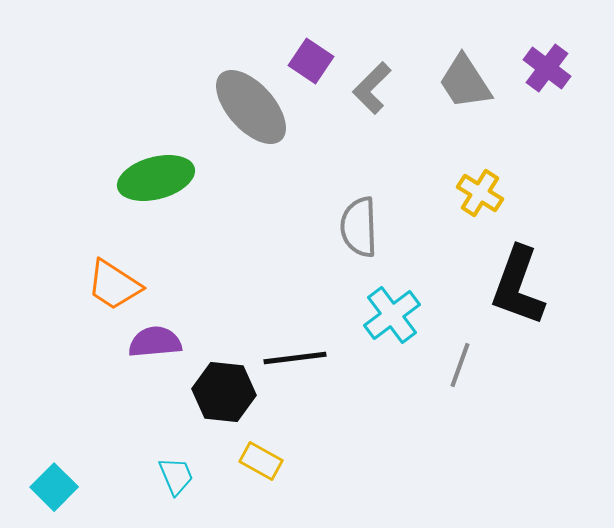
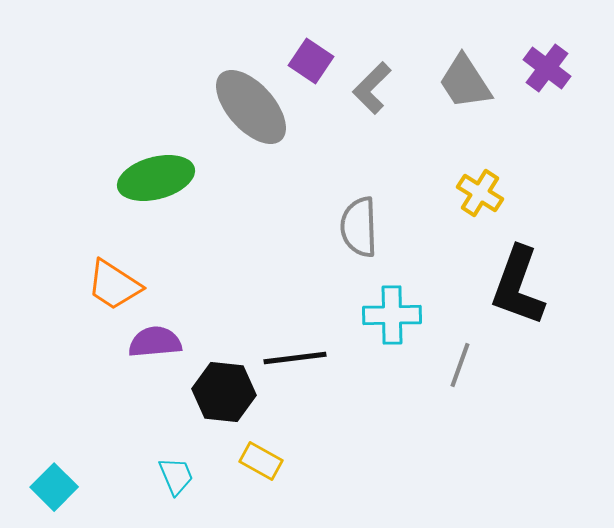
cyan cross: rotated 36 degrees clockwise
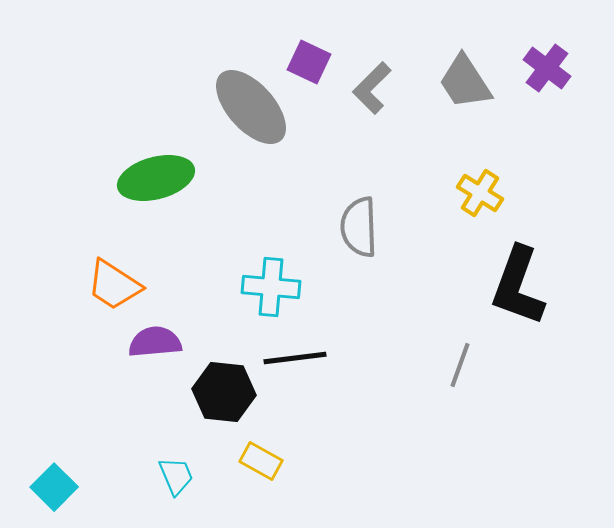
purple square: moved 2 px left, 1 px down; rotated 9 degrees counterclockwise
cyan cross: moved 121 px left, 28 px up; rotated 6 degrees clockwise
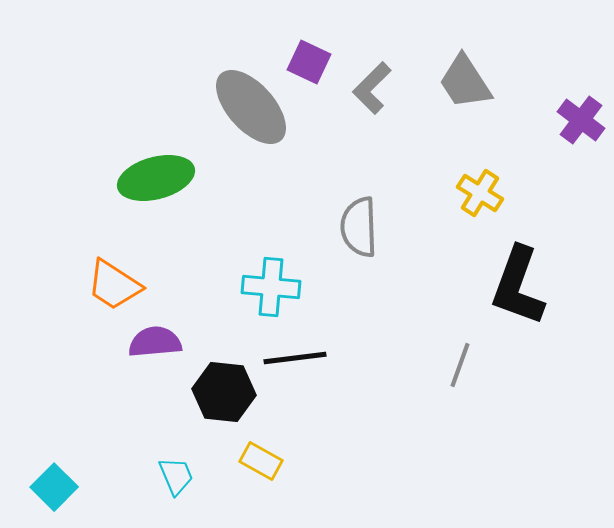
purple cross: moved 34 px right, 52 px down
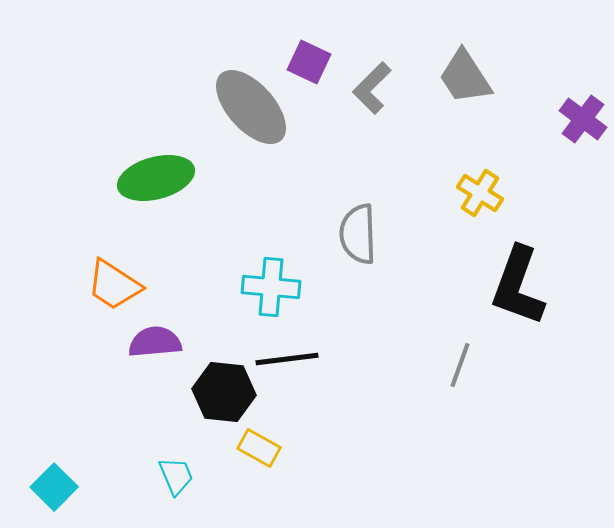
gray trapezoid: moved 5 px up
purple cross: moved 2 px right, 1 px up
gray semicircle: moved 1 px left, 7 px down
black line: moved 8 px left, 1 px down
yellow rectangle: moved 2 px left, 13 px up
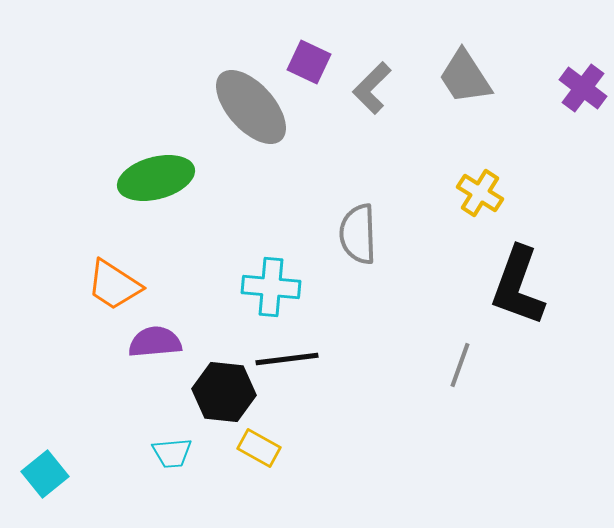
purple cross: moved 31 px up
cyan trapezoid: moved 4 px left, 23 px up; rotated 108 degrees clockwise
cyan square: moved 9 px left, 13 px up; rotated 6 degrees clockwise
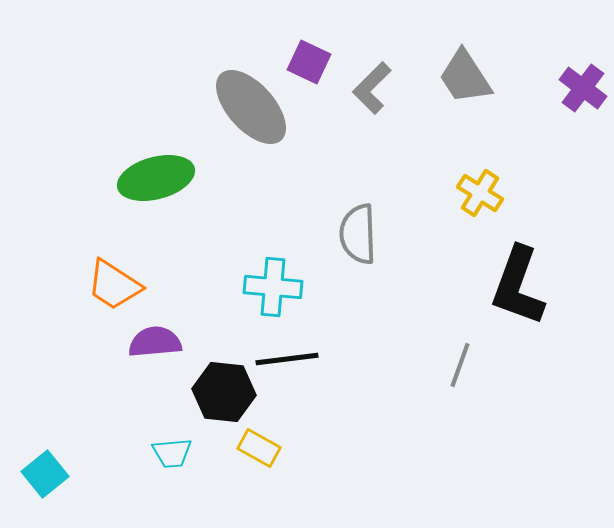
cyan cross: moved 2 px right
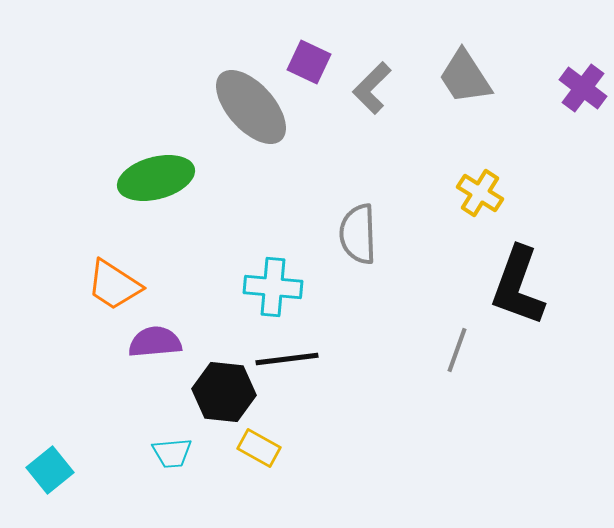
gray line: moved 3 px left, 15 px up
cyan square: moved 5 px right, 4 px up
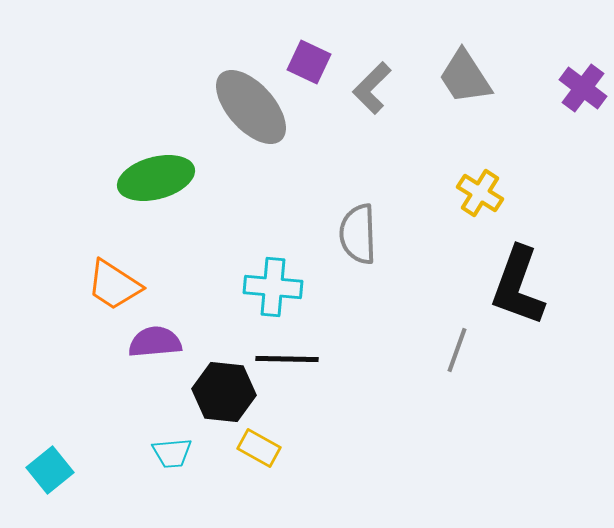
black line: rotated 8 degrees clockwise
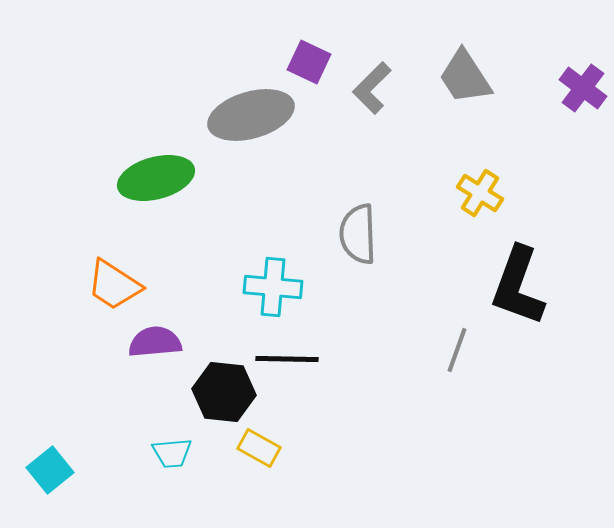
gray ellipse: moved 8 px down; rotated 64 degrees counterclockwise
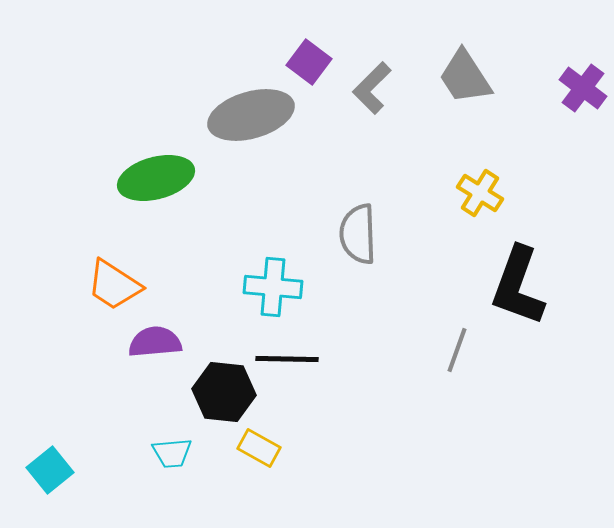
purple square: rotated 12 degrees clockwise
